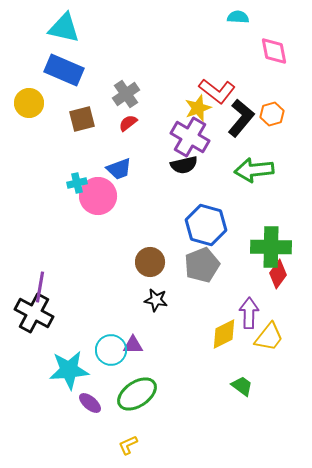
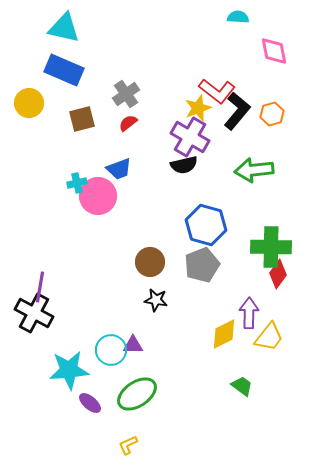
black L-shape: moved 4 px left, 7 px up
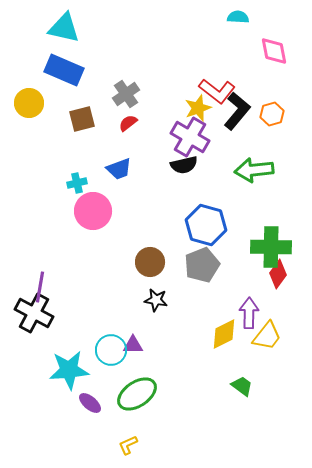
pink circle: moved 5 px left, 15 px down
yellow trapezoid: moved 2 px left, 1 px up
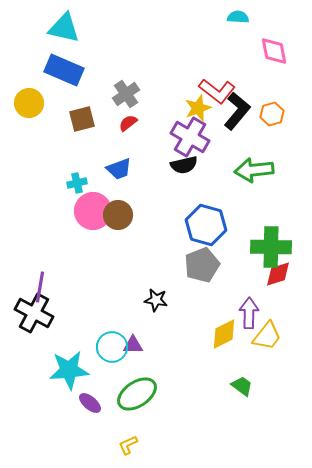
brown circle: moved 32 px left, 47 px up
red diamond: rotated 36 degrees clockwise
cyan circle: moved 1 px right, 3 px up
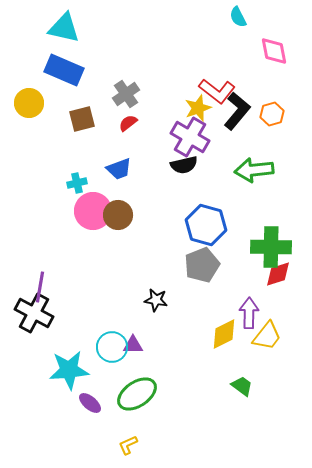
cyan semicircle: rotated 120 degrees counterclockwise
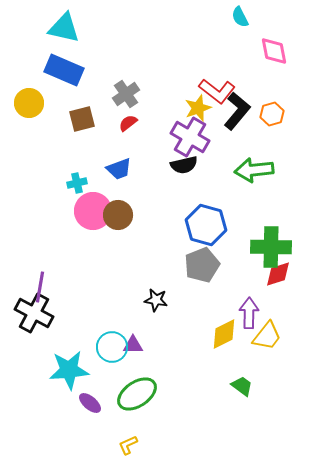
cyan semicircle: moved 2 px right
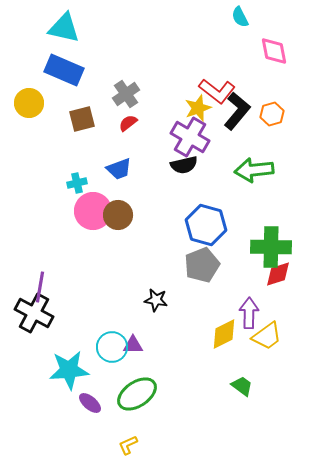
yellow trapezoid: rotated 16 degrees clockwise
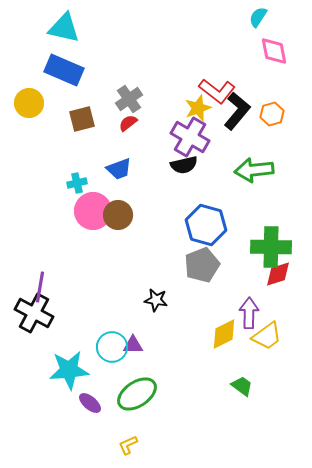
cyan semicircle: moved 18 px right; rotated 60 degrees clockwise
gray cross: moved 3 px right, 5 px down
